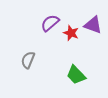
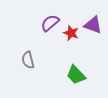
gray semicircle: rotated 36 degrees counterclockwise
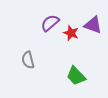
green trapezoid: moved 1 px down
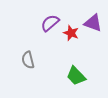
purple triangle: moved 2 px up
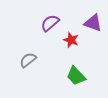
red star: moved 7 px down
gray semicircle: rotated 66 degrees clockwise
